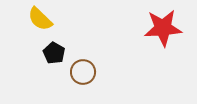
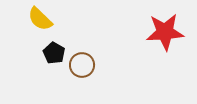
red star: moved 2 px right, 4 px down
brown circle: moved 1 px left, 7 px up
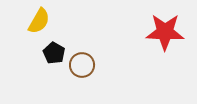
yellow semicircle: moved 1 px left, 2 px down; rotated 104 degrees counterclockwise
red star: rotated 6 degrees clockwise
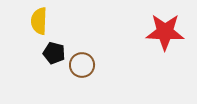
yellow semicircle: rotated 152 degrees clockwise
black pentagon: rotated 15 degrees counterclockwise
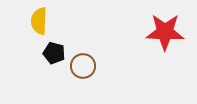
brown circle: moved 1 px right, 1 px down
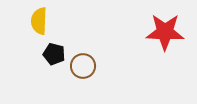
black pentagon: moved 1 px down
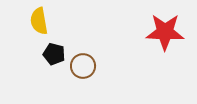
yellow semicircle: rotated 12 degrees counterclockwise
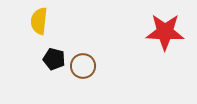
yellow semicircle: rotated 16 degrees clockwise
black pentagon: moved 5 px down
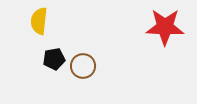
red star: moved 5 px up
black pentagon: rotated 25 degrees counterclockwise
